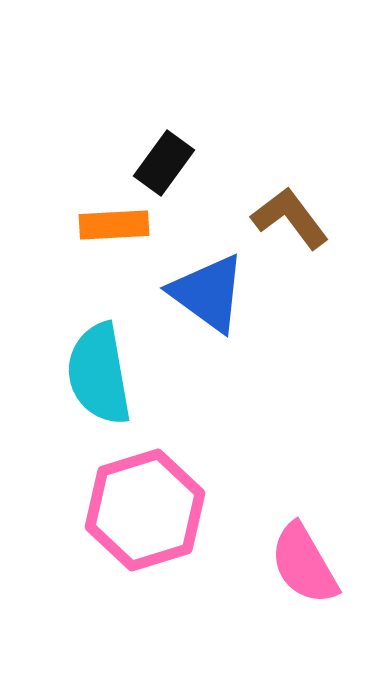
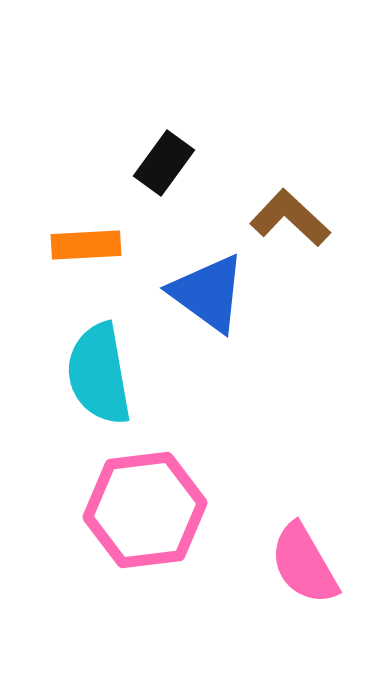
brown L-shape: rotated 10 degrees counterclockwise
orange rectangle: moved 28 px left, 20 px down
pink hexagon: rotated 10 degrees clockwise
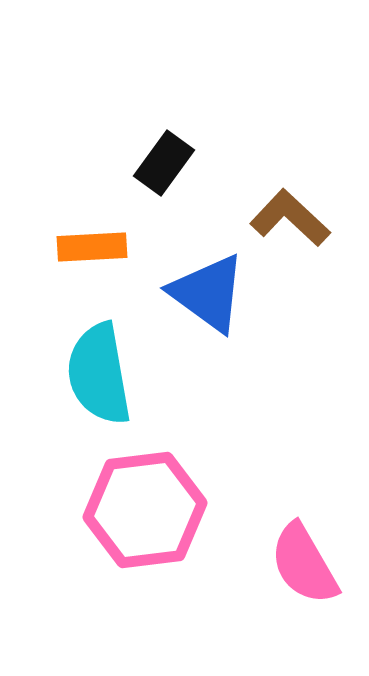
orange rectangle: moved 6 px right, 2 px down
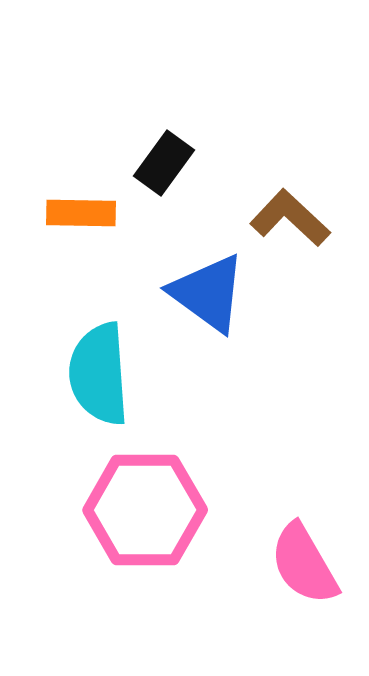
orange rectangle: moved 11 px left, 34 px up; rotated 4 degrees clockwise
cyan semicircle: rotated 6 degrees clockwise
pink hexagon: rotated 7 degrees clockwise
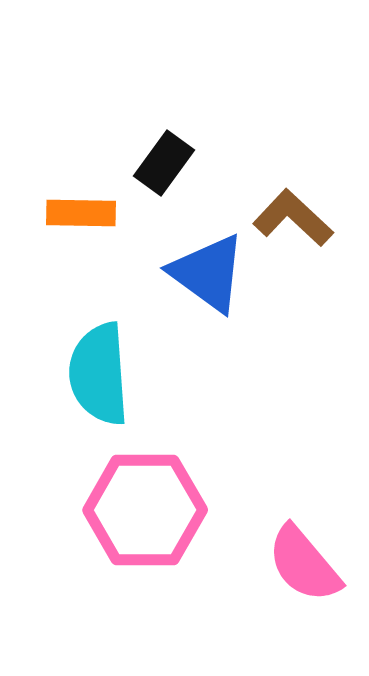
brown L-shape: moved 3 px right
blue triangle: moved 20 px up
pink semicircle: rotated 10 degrees counterclockwise
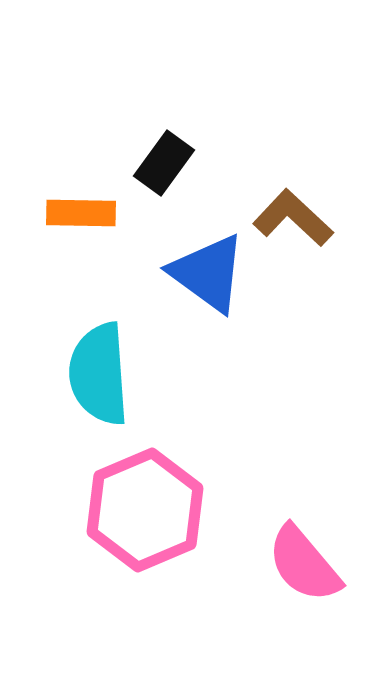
pink hexagon: rotated 23 degrees counterclockwise
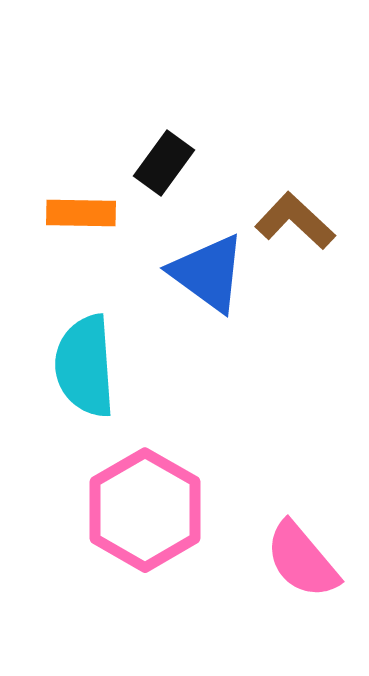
brown L-shape: moved 2 px right, 3 px down
cyan semicircle: moved 14 px left, 8 px up
pink hexagon: rotated 7 degrees counterclockwise
pink semicircle: moved 2 px left, 4 px up
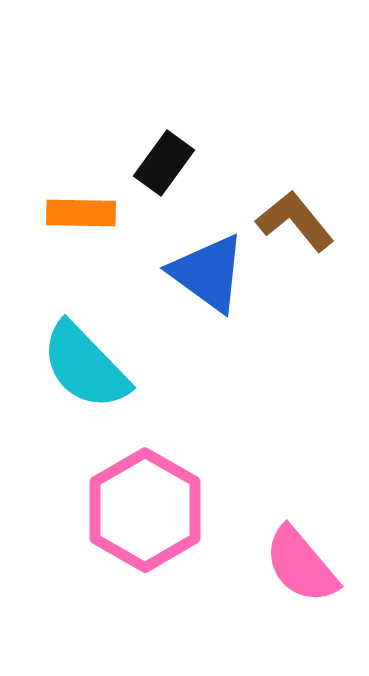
brown L-shape: rotated 8 degrees clockwise
cyan semicircle: rotated 40 degrees counterclockwise
pink semicircle: moved 1 px left, 5 px down
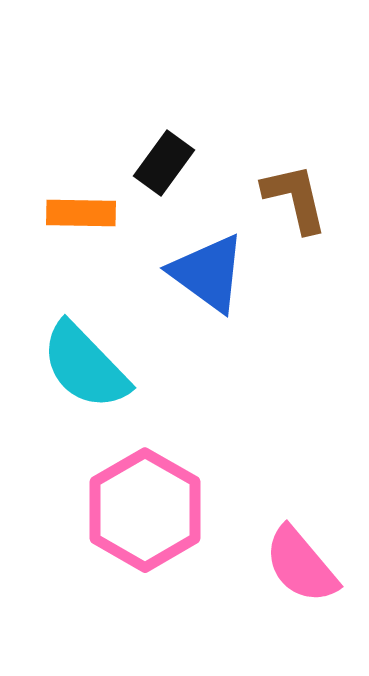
brown L-shape: moved 23 px up; rotated 26 degrees clockwise
